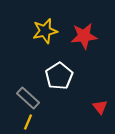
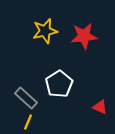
white pentagon: moved 8 px down
gray rectangle: moved 2 px left
red triangle: rotated 28 degrees counterclockwise
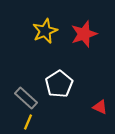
yellow star: rotated 10 degrees counterclockwise
red star: moved 2 px up; rotated 12 degrees counterclockwise
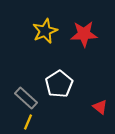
red star: rotated 16 degrees clockwise
red triangle: rotated 14 degrees clockwise
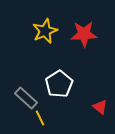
yellow line: moved 12 px right, 4 px up; rotated 49 degrees counterclockwise
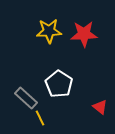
yellow star: moved 4 px right; rotated 20 degrees clockwise
white pentagon: rotated 8 degrees counterclockwise
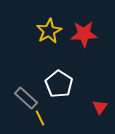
yellow star: rotated 25 degrees counterclockwise
red triangle: rotated 28 degrees clockwise
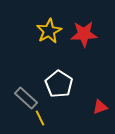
red triangle: rotated 35 degrees clockwise
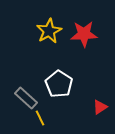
red triangle: rotated 14 degrees counterclockwise
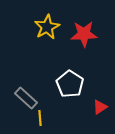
yellow star: moved 2 px left, 4 px up
white pentagon: moved 11 px right
yellow line: rotated 21 degrees clockwise
